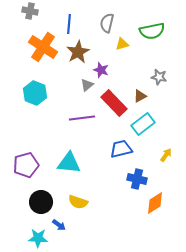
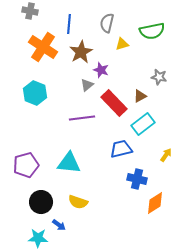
brown star: moved 3 px right
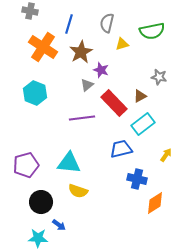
blue line: rotated 12 degrees clockwise
yellow semicircle: moved 11 px up
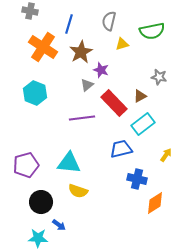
gray semicircle: moved 2 px right, 2 px up
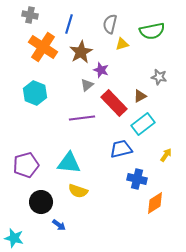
gray cross: moved 4 px down
gray semicircle: moved 1 px right, 3 px down
cyan star: moved 24 px left; rotated 12 degrees clockwise
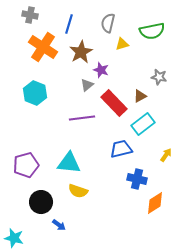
gray semicircle: moved 2 px left, 1 px up
